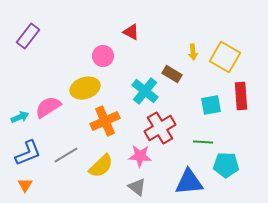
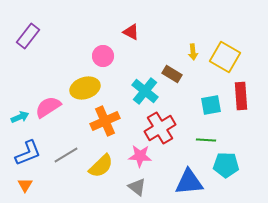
green line: moved 3 px right, 2 px up
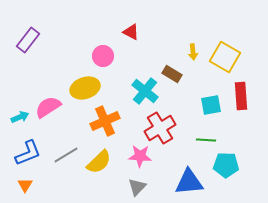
purple rectangle: moved 4 px down
yellow semicircle: moved 2 px left, 4 px up
gray triangle: rotated 36 degrees clockwise
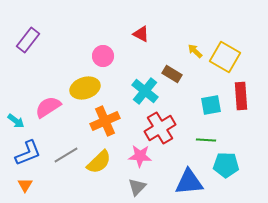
red triangle: moved 10 px right, 2 px down
yellow arrow: moved 2 px right, 1 px up; rotated 140 degrees clockwise
cyan arrow: moved 4 px left, 4 px down; rotated 60 degrees clockwise
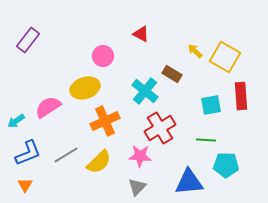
cyan arrow: rotated 108 degrees clockwise
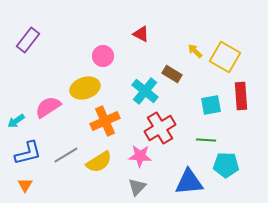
blue L-shape: rotated 8 degrees clockwise
yellow semicircle: rotated 12 degrees clockwise
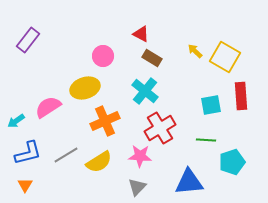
brown rectangle: moved 20 px left, 16 px up
cyan pentagon: moved 6 px right, 3 px up; rotated 20 degrees counterclockwise
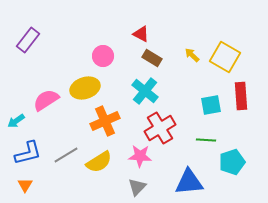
yellow arrow: moved 3 px left, 4 px down
pink semicircle: moved 2 px left, 7 px up
